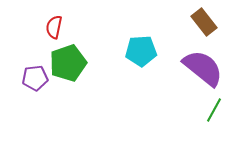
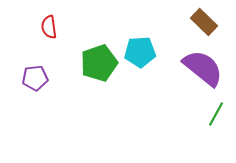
brown rectangle: rotated 8 degrees counterclockwise
red semicircle: moved 5 px left; rotated 20 degrees counterclockwise
cyan pentagon: moved 1 px left, 1 px down
green pentagon: moved 31 px right
green line: moved 2 px right, 4 px down
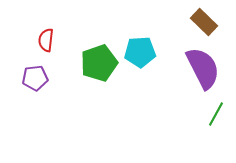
red semicircle: moved 3 px left, 13 px down; rotated 15 degrees clockwise
purple semicircle: rotated 24 degrees clockwise
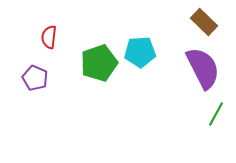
red semicircle: moved 3 px right, 3 px up
purple pentagon: rotated 30 degrees clockwise
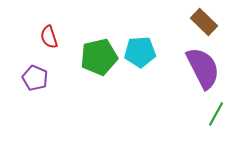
red semicircle: rotated 25 degrees counterclockwise
green pentagon: moved 6 px up; rotated 6 degrees clockwise
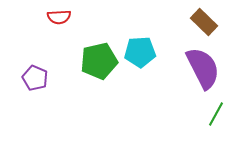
red semicircle: moved 10 px right, 20 px up; rotated 75 degrees counterclockwise
green pentagon: moved 4 px down
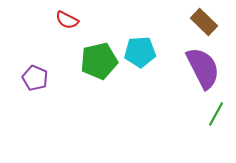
red semicircle: moved 8 px right, 3 px down; rotated 30 degrees clockwise
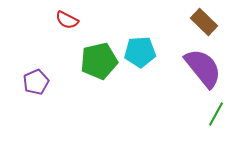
purple semicircle: rotated 12 degrees counterclockwise
purple pentagon: moved 1 px right, 4 px down; rotated 25 degrees clockwise
